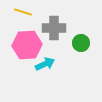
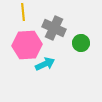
yellow line: rotated 66 degrees clockwise
gray cross: rotated 25 degrees clockwise
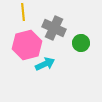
pink hexagon: rotated 12 degrees counterclockwise
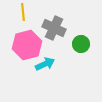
green circle: moved 1 px down
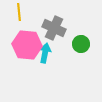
yellow line: moved 4 px left
pink hexagon: rotated 20 degrees clockwise
cyan arrow: moved 11 px up; rotated 54 degrees counterclockwise
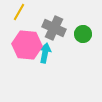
yellow line: rotated 36 degrees clockwise
green circle: moved 2 px right, 10 px up
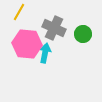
pink hexagon: moved 1 px up
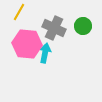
green circle: moved 8 px up
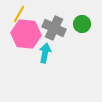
yellow line: moved 2 px down
green circle: moved 1 px left, 2 px up
pink hexagon: moved 1 px left, 10 px up
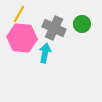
pink hexagon: moved 4 px left, 4 px down
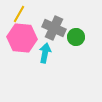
green circle: moved 6 px left, 13 px down
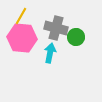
yellow line: moved 2 px right, 2 px down
gray cross: moved 2 px right; rotated 10 degrees counterclockwise
cyan arrow: moved 5 px right
